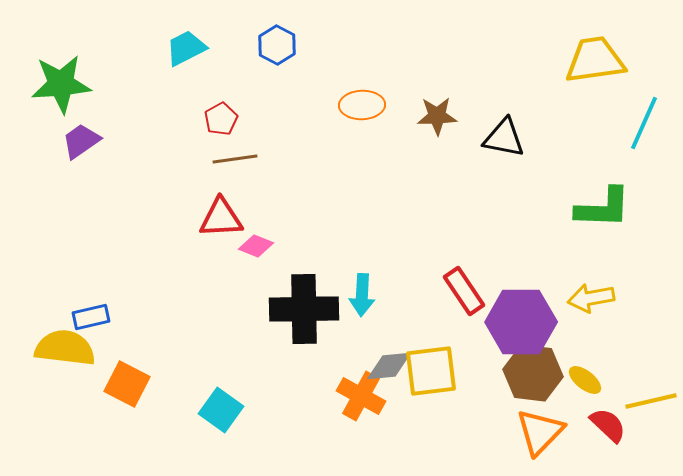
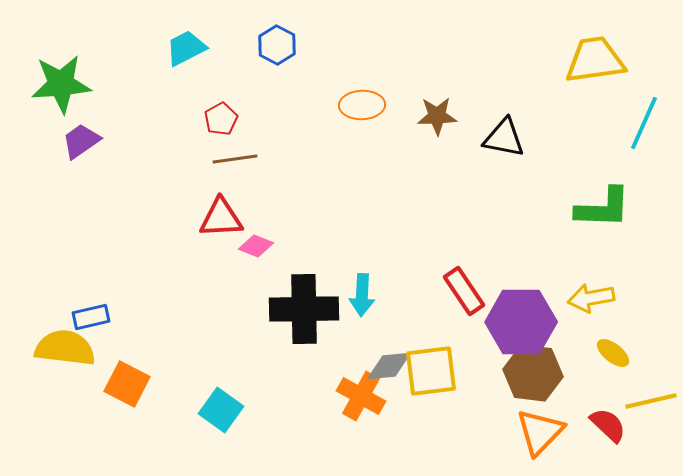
yellow ellipse: moved 28 px right, 27 px up
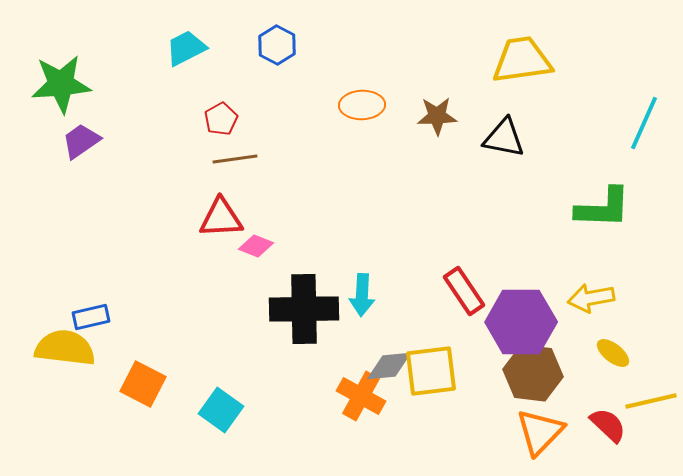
yellow trapezoid: moved 73 px left
orange square: moved 16 px right
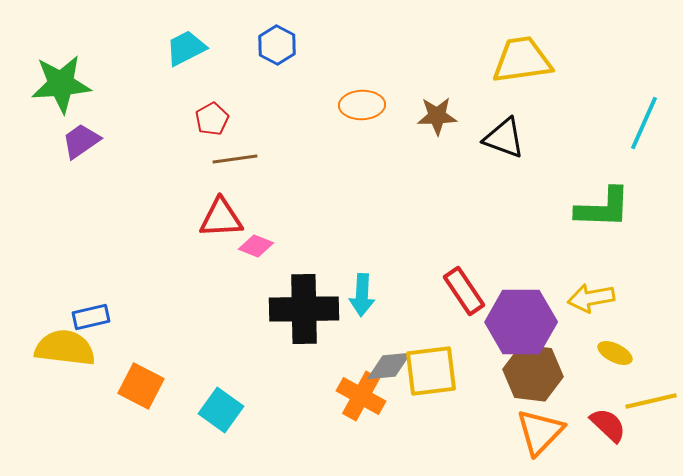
red pentagon: moved 9 px left
black triangle: rotated 9 degrees clockwise
yellow ellipse: moved 2 px right; rotated 12 degrees counterclockwise
orange square: moved 2 px left, 2 px down
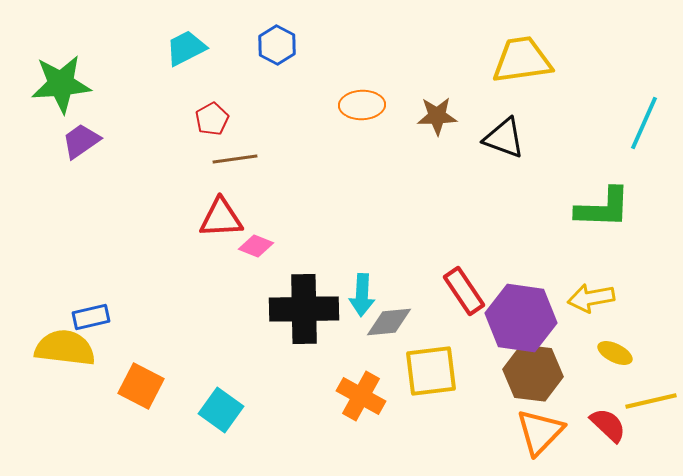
purple hexagon: moved 4 px up; rotated 8 degrees clockwise
gray diamond: moved 44 px up
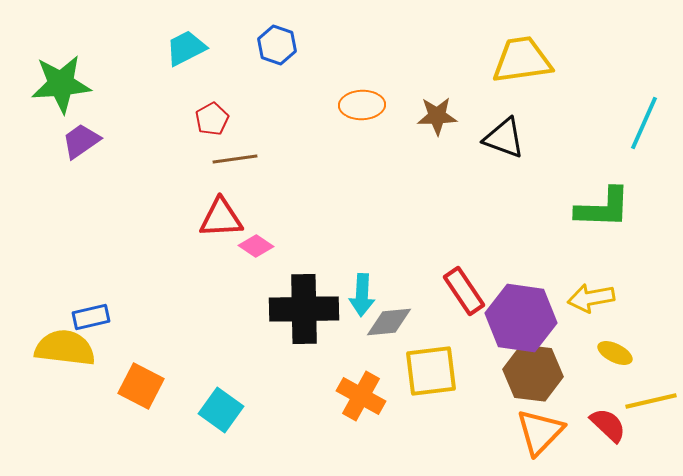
blue hexagon: rotated 9 degrees counterclockwise
pink diamond: rotated 12 degrees clockwise
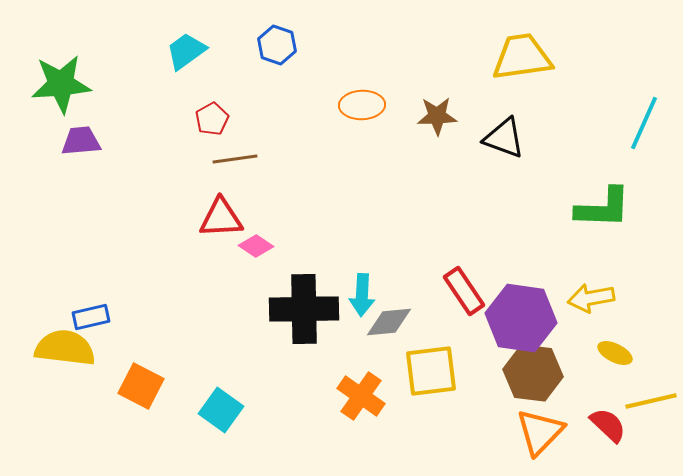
cyan trapezoid: moved 3 px down; rotated 9 degrees counterclockwise
yellow trapezoid: moved 3 px up
purple trapezoid: rotated 30 degrees clockwise
orange cross: rotated 6 degrees clockwise
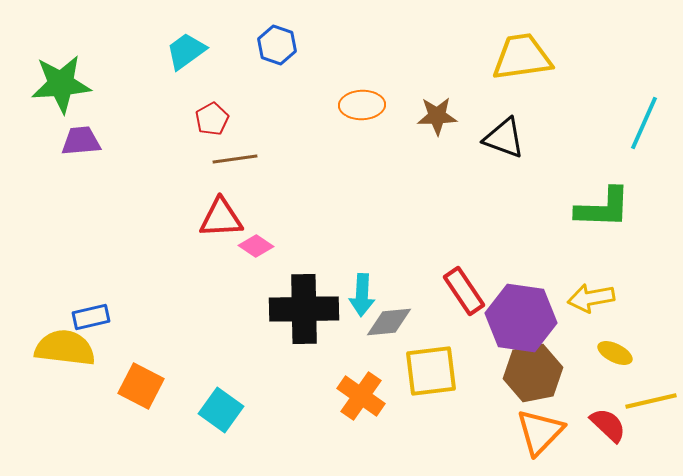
brown hexagon: rotated 18 degrees counterclockwise
